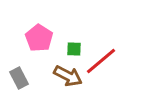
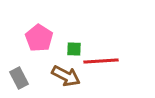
red line: rotated 36 degrees clockwise
brown arrow: moved 2 px left
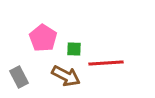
pink pentagon: moved 4 px right
red line: moved 5 px right, 2 px down
gray rectangle: moved 1 px up
